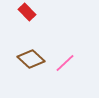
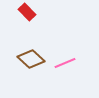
pink line: rotated 20 degrees clockwise
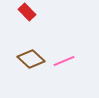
pink line: moved 1 px left, 2 px up
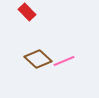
brown diamond: moved 7 px right
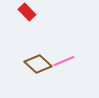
brown diamond: moved 5 px down
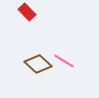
pink line: rotated 55 degrees clockwise
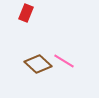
red rectangle: moved 1 px left, 1 px down; rotated 66 degrees clockwise
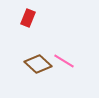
red rectangle: moved 2 px right, 5 px down
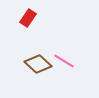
red rectangle: rotated 12 degrees clockwise
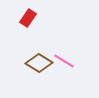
brown diamond: moved 1 px right, 1 px up; rotated 12 degrees counterclockwise
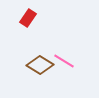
brown diamond: moved 1 px right, 2 px down
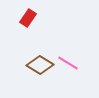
pink line: moved 4 px right, 2 px down
